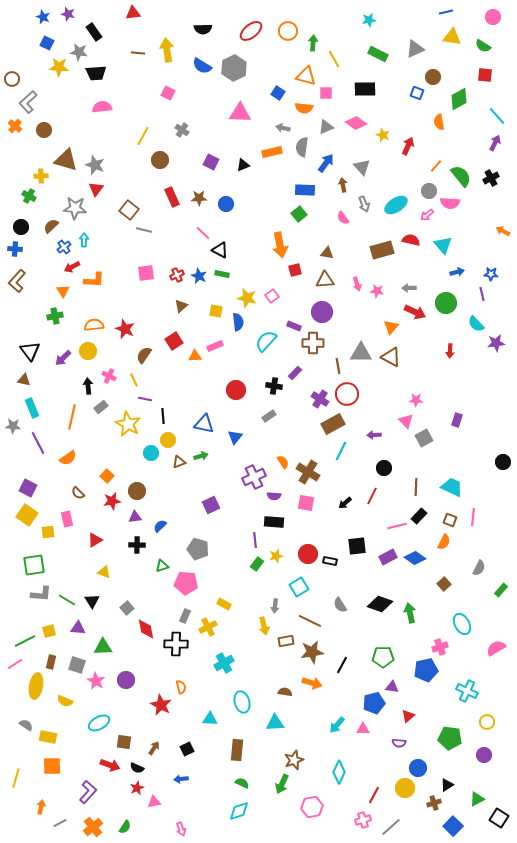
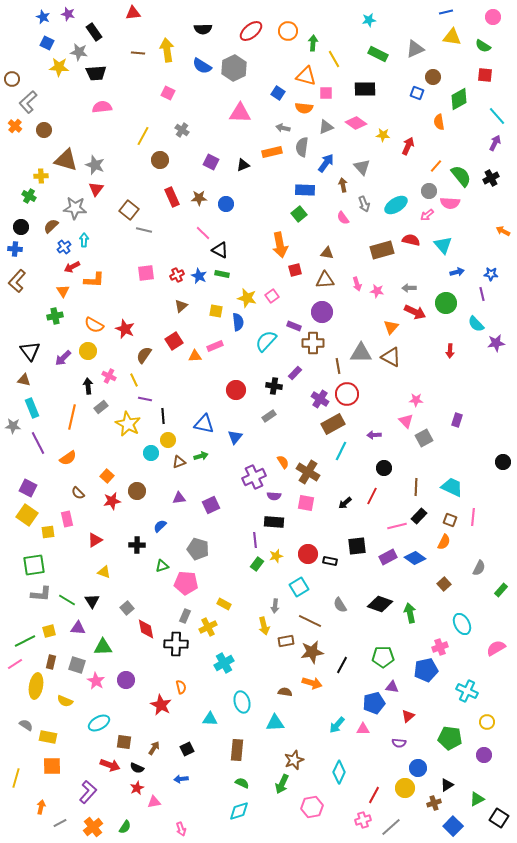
yellow star at (383, 135): rotated 16 degrees counterclockwise
orange semicircle at (94, 325): rotated 144 degrees counterclockwise
purple triangle at (135, 517): moved 44 px right, 19 px up
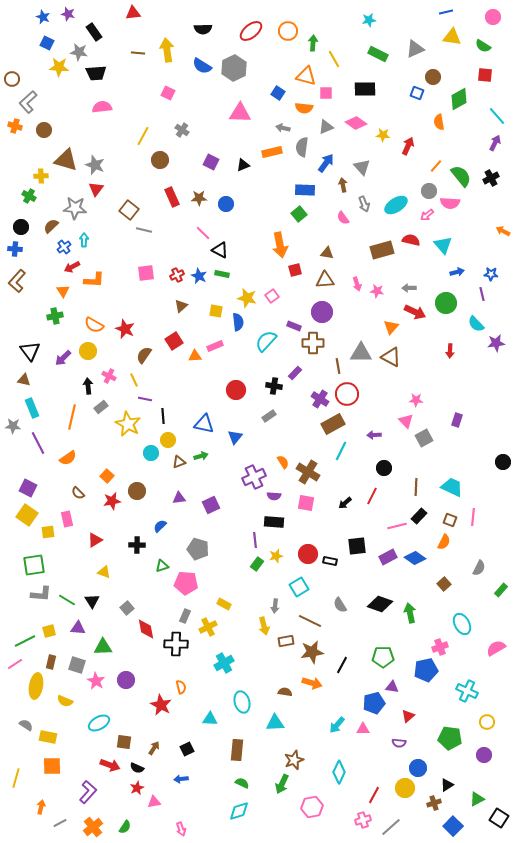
orange cross at (15, 126): rotated 24 degrees counterclockwise
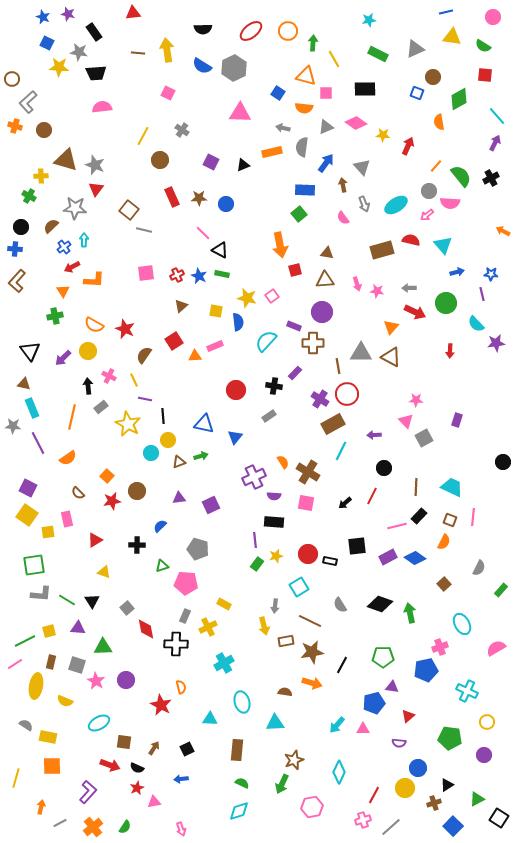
brown triangle at (24, 380): moved 4 px down
